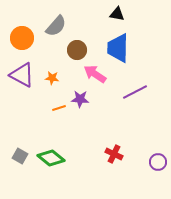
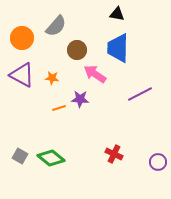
purple line: moved 5 px right, 2 px down
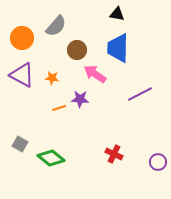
gray square: moved 12 px up
